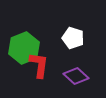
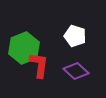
white pentagon: moved 2 px right, 2 px up
purple diamond: moved 5 px up
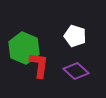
green hexagon: rotated 16 degrees counterclockwise
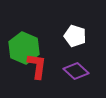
red L-shape: moved 2 px left, 1 px down
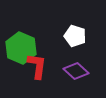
green hexagon: moved 3 px left
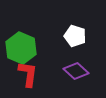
red L-shape: moved 9 px left, 8 px down
